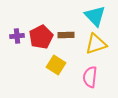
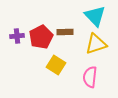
brown rectangle: moved 1 px left, 3 px up
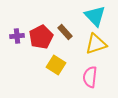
brown rectangle: rotated 49 degrees clockwise
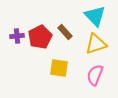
red pentagon: moved 1 px left
yellow square: moved 3 px right, 3 px down; rotated 24 degrees counterclockwise
pink semicircle: moved 5 px right, 2 px up; rotated 15 degrees clockwise
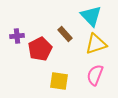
cyan triangle: moved 4 px left
brown rectangle: moved 2 px down
red pentagon: moved 12 px down
yellow square: moved 13 px down
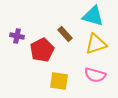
cyan triangle: moved 2 px right; rotated 30 degrees counterclockwise
purple cross: rotated 16 degrees clockwise
red pentagon: moved 2 px right, 1 px down
pink semicircle: rotated 95 degrees counterclockwise
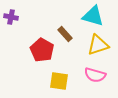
purple cross: moved 6 px left, 19 px up
yellow triangle: moved 2 px right, 1 px down
red pentagon: rotated 15 degrees counterclockwise
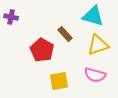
yellow square: rotated 18 degrees counterclockwise
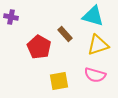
red pentagon: moved 3 px left, 3 px up
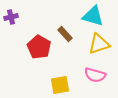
purple cross: rotated 24 degrees counterclockwise
yellow triangle: moved 1 px right, 1 px up
yellow square: moved 1 px right, 4 px down
